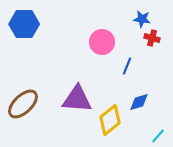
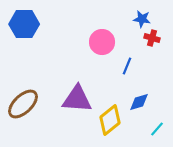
cyan line: moved 1 px left, 7 px up
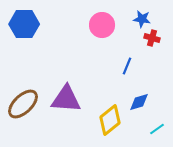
pink circle: moved 17 px up
purple triangle: moved 11 px left
cyan line: rotated 14 degrees clockwise
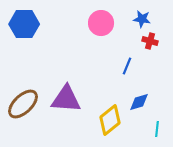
pink circle: moved 1 px left, 2 px up
red cross: moved 2 px left, 3 px down
cyan line: rotated 49 degrees counterclockwise
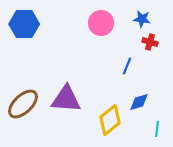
red cross: moved 1 px down
